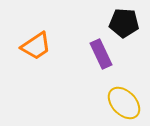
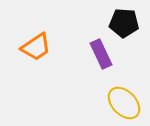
orange trapezoid: moved 1 px down
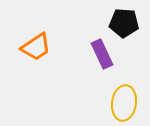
purple rectangle: moved 1 px right
yellow ellipse: rotated 52 degrees clockwise
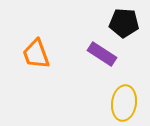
orange trapezoid: moved 7 px down; rotated 104 degrees clockwise
purple rectangle: rotated 32 degrees counterclockwise
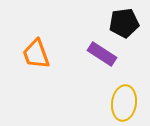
black pentagon: rotated 12 degrees counterclockwise
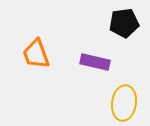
purple rectangle: moved 7 px left, 8 px down; rotated 20 degrees counterclockwise
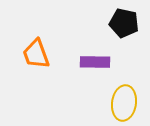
black pentagon: rotated 20 degrees clockwise
purple rectangle: rotated 12 degrees counterclockwise
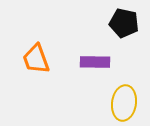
orange trapezoid: moved 5 px down
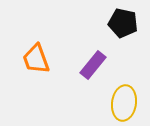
black pentagon: moved 1 px left
purple rectangle: moved 2 px left, 3 px down; rotated 52 degrees counterclockwise
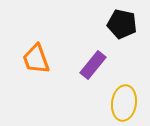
black pentagon: moved 1 px left, 1 px down
